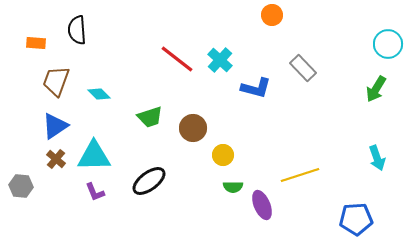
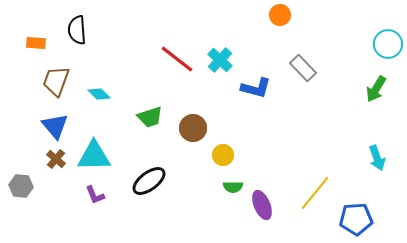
orange circle: moved 8 px right
blue triangle: rotated 36 degrees counterclockwise
yellow line: moved 15 px right, 18 px down; rotated 33 degrees counterclockwise
purple L-shape: moved 3 px down
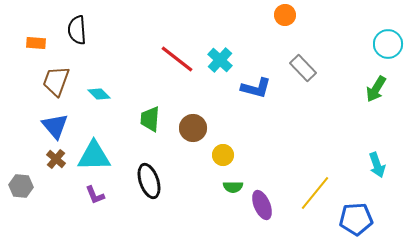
orange circle: moved 5 px right
green trapezoid: moved 2 px down; rotated 112 degrees clockwise
cyan arrow: moved 7 px down
black ellipse: rotated 72 degrees counterclockwise
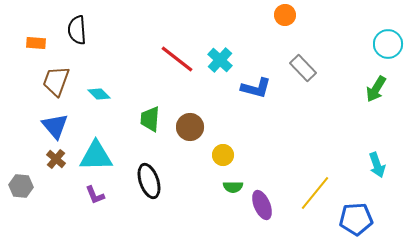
brown circle: moved 3 px left, 1 px up
cyan triangle: moved 2 px right
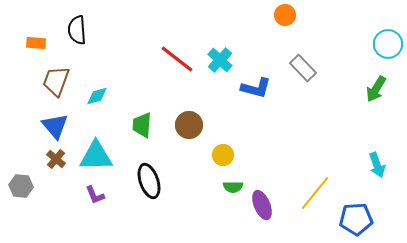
cyan diamond: moved 2 px left, 2 px down; rotated 60 degrees counterclockwise
green trapezoid: moved 8 px left, 6 px down
brown circle: moved 1 px left, 2 px up
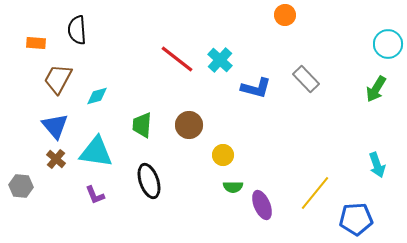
gray rectangle: moved 3 px right, 11 px down
brown trapezoid: moved 2 px right, 2 px up; rotated 8 degrees clockwise
cyan triangle: moved 4 px up; rotated 9 degrees clockwise
